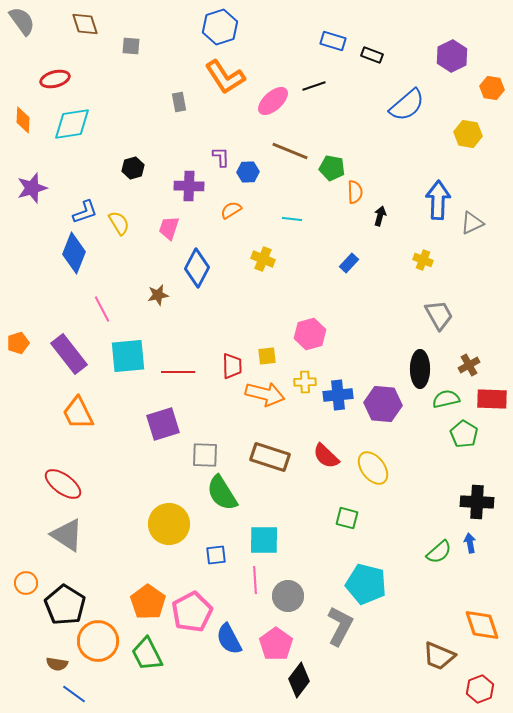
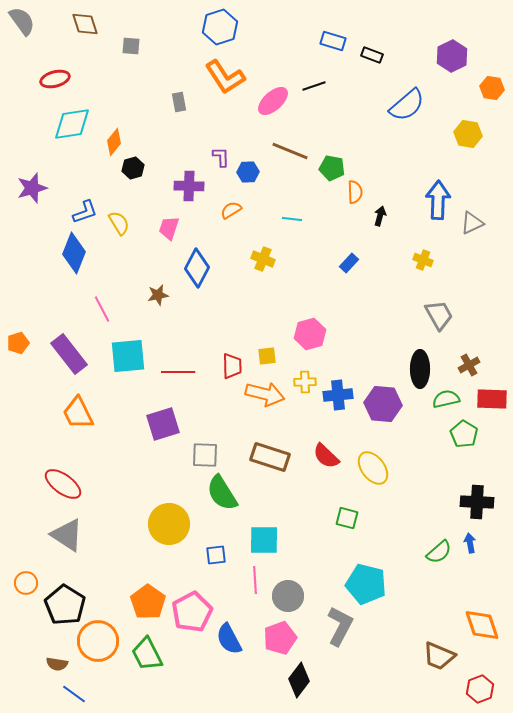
orange diamond at (23, 120): moved 91 px right, 22 px down; rotated 36 degrees clockwise
pink pentagon at (276, 644): moved 4 px right, 6 px up; rotated 16 degrees clockwise
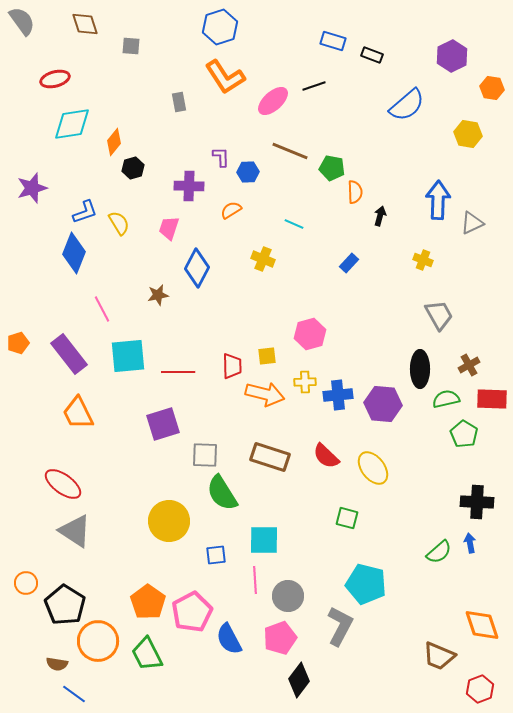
cyan line at (292, 219): moved 2 px right, 5 px down; rotated 18 degrees clockwise
yellow circle at (169, 524): moved 3 px up
gray triangle at (67, 535): moved 8 px right, 4 px up
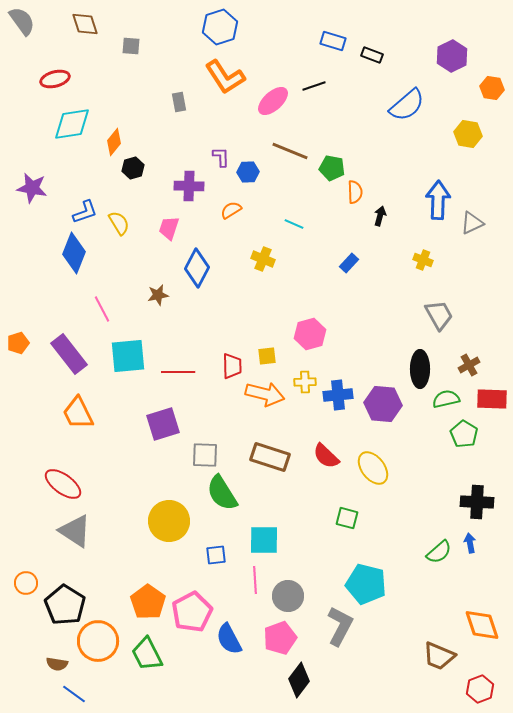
purple star at (32, 188): rotated 28 degrees clockwise
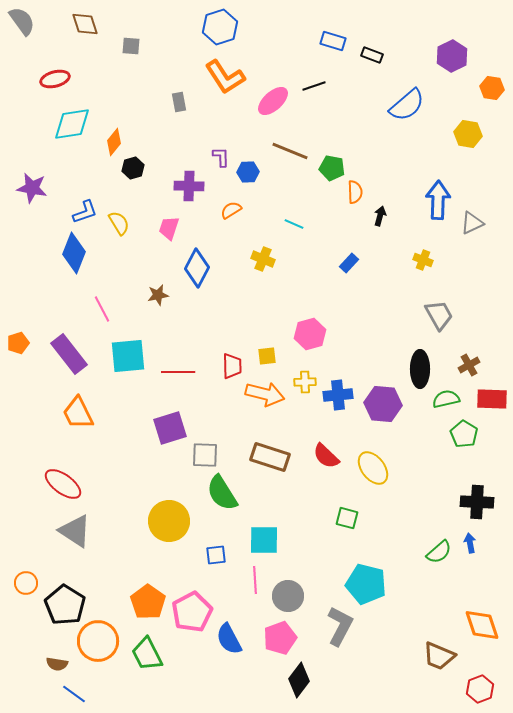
purple square at (163, 424): moved 7 px right, 4 px down
